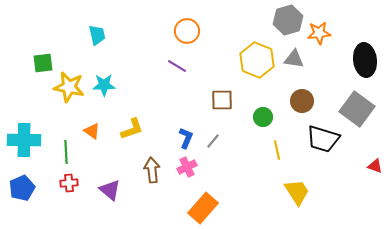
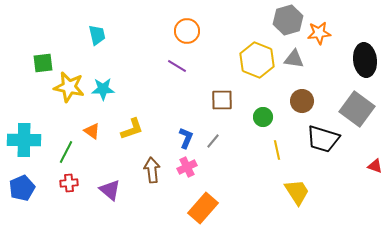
cyan star: moved 1 px left, 4 px down
green line: rotated 30 degrees clockwise
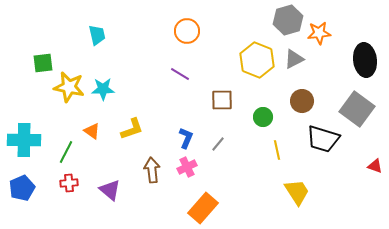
gray triangle: rotated 35 degrees counterclockwise
purple line: moved 3 px right, 8 px down
gray line: moved 5 px right, 3 px down
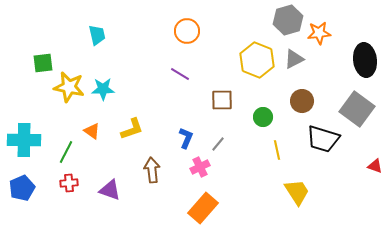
pink cross: moved 13 px right
purple triangle: rotated 20 degrees counterclockwise
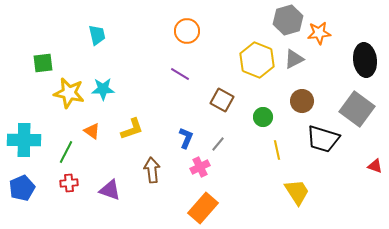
yellow star: moved 6 px down
brown square: rotated 30 degrees clockwise
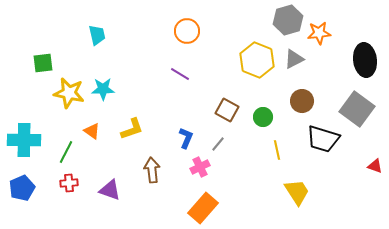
brown square: moved 5 px right, 10 px down
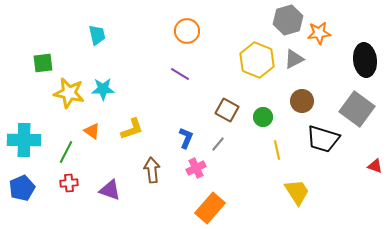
pink cross: moved 4 px left, 1 px down
orange rectangle: moved 7 px right
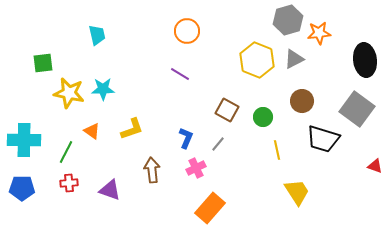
blue pentagon: rotated 25 degrees clockwise
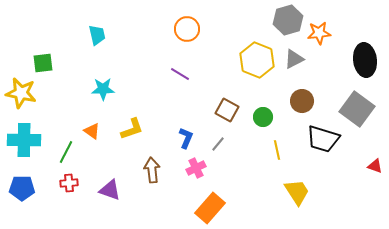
orange circle: moved 2 px up
yellow star: moved 48 px left
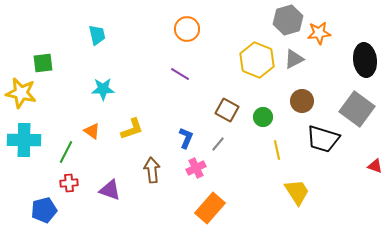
blue pentagon: moved 22 px right, 22 px down; rotated 15 degrees counterclockwise
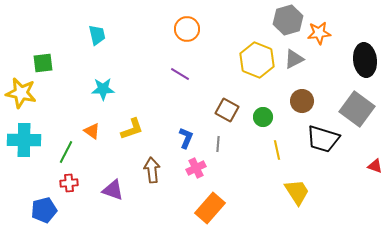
gray line: rotated 35 degrees counterclockwise
purple triangle: moved 3 px right
